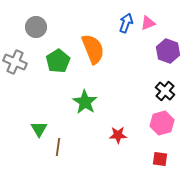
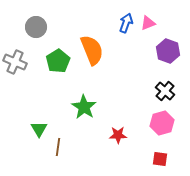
orange semicircle: moved 1 px left, 1 px down
green star: moved 1 px left, 5 px down
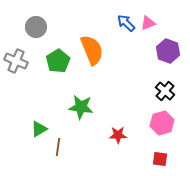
blue arrow: rotated 66 degrees counterclockwise
gray cross: moved 1 px right, 1 px up
green star: moved 3 px left; rotated 25 degrees counterclockwise
green triangle: rotated 30 degrees clockwise
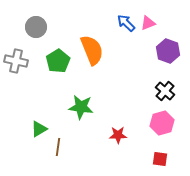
gray cross: rotated 10 degrees counterclockwise
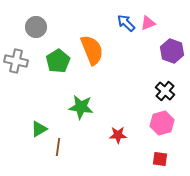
purple hexagon: moved 4 px right
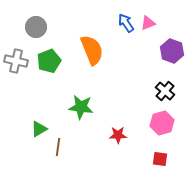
blue arrow: rotated 12 degrees clockwise
green pentagon: moved 9 px left; rotated 10 degrees clockwise
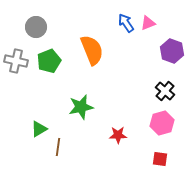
green star: rotated 20 degrees counterclockwise
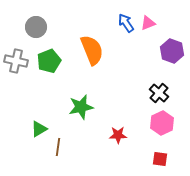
black cross: moved 6 px left, 2 px down
pink hexagon: rotated 10 degrees counterclockwise
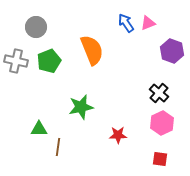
green triangle: rotated 30 degrees clockwise
